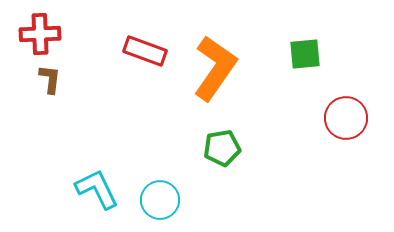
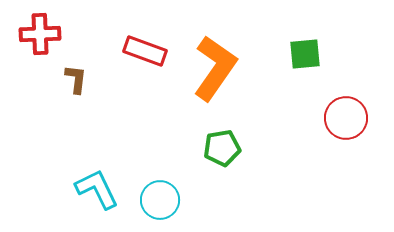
brown L-shape: moved 26 px right
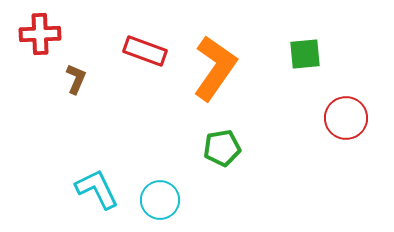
brown L-shape: rotated 16 degrees clockwise
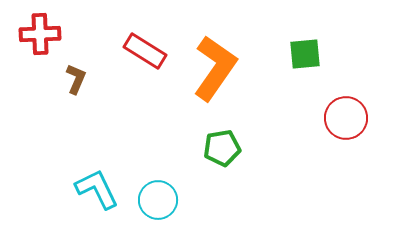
red rectangle: rotated 12 degrees clockwise
cyan circle: moved 2 px left
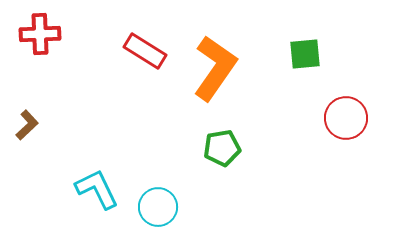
brown L-shape: moved 49 px left, 46 px down; rotated 24 degrees clockwise
cyan circle: moved 7 px down
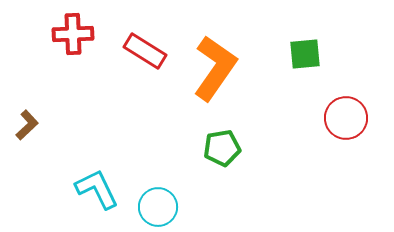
red cross: moved 33 px right
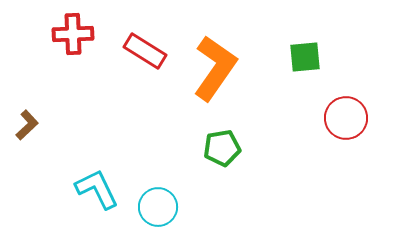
green square: moved 3 px down
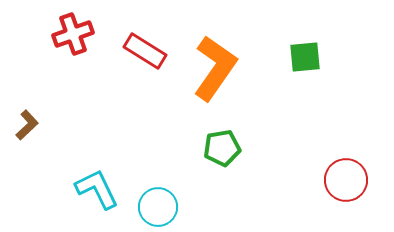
red cross: rotated 18 degrees counterclockwise
red circle: moved 62 px down
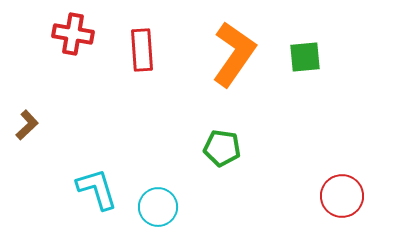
red cross: rotated 30 degrees clockwise
red rectangle: moved 3 px left, 1 px up; rotated 54 degrees clockwise
orange L-shape: moved 19 px right, 14 px up
green pentagon: rotated 18 degrees clockwise
red circle: moved 4 px left, 16 px down
cyan L-shape: rotated 9 degrees clockwise
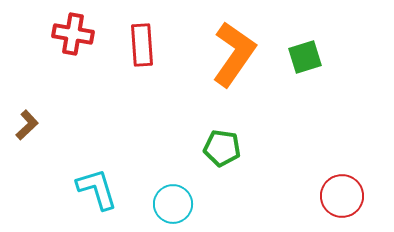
red rectangle: moved 5 px up
green square: rotated 12 degrees counterclockwise
cyan circle: moved 15 px right, 3 px up
